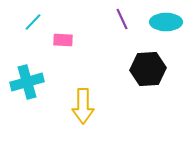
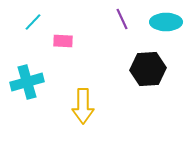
pink rectangle: moved 1 px down
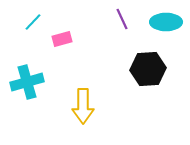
pink rectangle: moved 1 px left, 2 px up; rotated 18 degrees counterclockwise
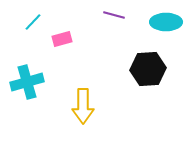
purple line: moved 8 px left, 4 px up; rotated 50 degrees counterclockwise
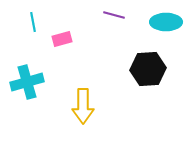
cyan line: rotated 54 degrees counterclockwise
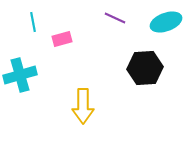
purple line: moved 1 px right, 3 px down; rotated 10 degrees clockwise
cyan ellipse: rotated 20 degrees counterclockwise
black hexagon: moved 3 px left, 1 px up
cyan cross: moved 7 px left, 7 px up
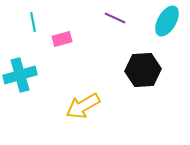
cyan ellipse: moved 1 px right, 1 px up; rotated 40 degrees counterclockwise
black hexagon: moved 2 px left, 2 px down
yellow arrow: rotated 60 degrees clockwise
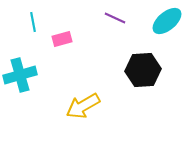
cyan ellipse: rotated 20 degrees clockwise
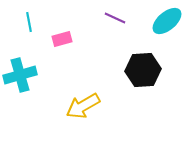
cyan line: moved 4 px left
